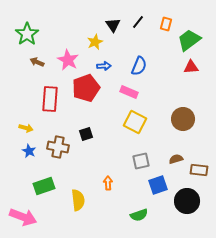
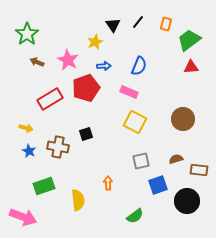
red rectangle: rotated 55 degrees clockwise
green semicircle: moved 4 px left, 1 px down; rotated 18 degrees counterclockwise
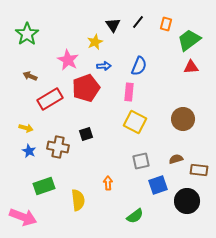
brown arrow: moved 7 px left, 14 px down
pink rectangle: rotated 72 degrees clockwise
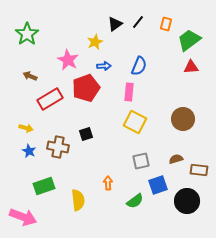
black triangle: moved 2 px right, 1 px up; rotated 28 degrees clockwise
green semicircle: moved 15 px up
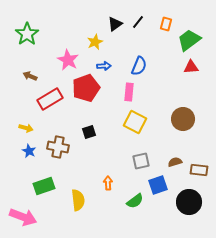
black square: moved 3 px right, 2 px up
brown semicircle: moved 1 px left, 3 px down
black circle: moved 2 px right, 1 px down
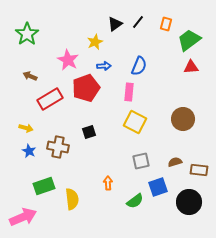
blue square: moved 2 px down
yellow semicircle: moved 6 px left, 1 px up
pink arrow: rotated 44 degrees counterclockwise
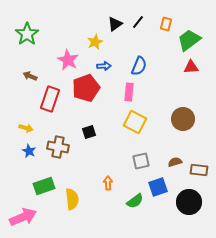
red rectangle: rotated 40 degrees counterclockwise
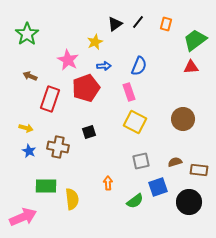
green trapezoid: moved 6 px right
pink rectangle: rotated 24 degrees counterclockwise
green rectangle: moved 2 px right; rotated 20 degrees clockwise
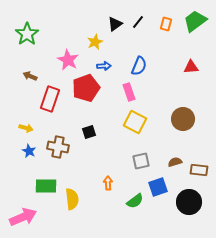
green trapezoid: moved 19 px up
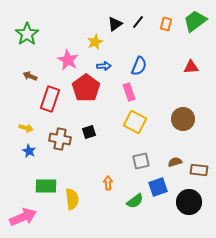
red pentagon: rotated 16 degrees counterclockwise
brown cross: moved 2 px right, 8 px up
